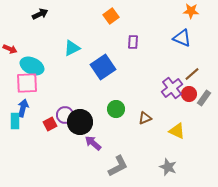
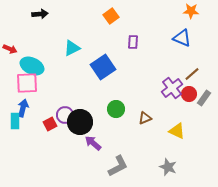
black arrow: rotated 21 degrees clockwise
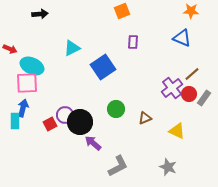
orange square: moved 11 px right, 5 px up; rotated 14 degrees clockwise
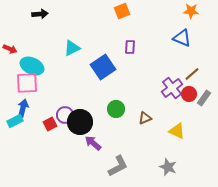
purple rectangle: moved 3 px left, 5 px down
cyan rectangle: rotated 63 degrees clockwise
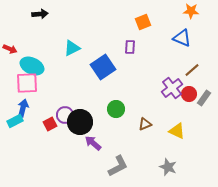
orange square: moved 21 px right, 11 px down
brown line: moved 4 px up
brown triangle: moved 6 px down
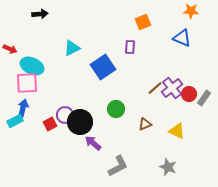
brown line: moved 37 px left, 18 px down
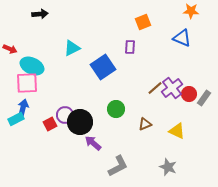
cyan rectangle: moved 1 px right, 2 px up
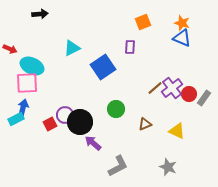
orange star: moved 9 px left, 12 px down; rotated 14 degrees clockwise
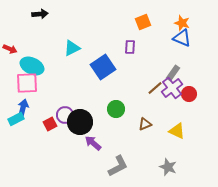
gray rectangle: moved 31 px left, 25 px up
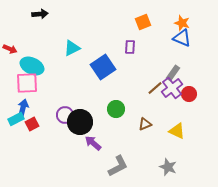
red square: moved 18 px left
